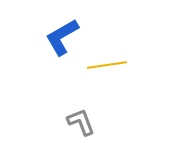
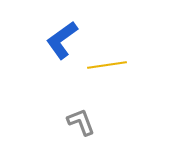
blue L-shape: moved 3 px down; rotated 6 degrees counterclockwise
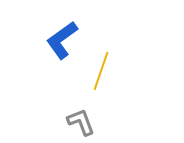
yellow line: moved 6 px left, 6 px down; rotated 63 degrees counterclockwise
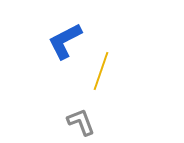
blue L-shape: moved 3 px right, 1 px down; rotated 9 degrees clockwise
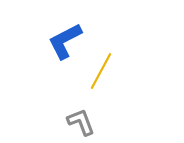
yellow line: rotated 9 degrees clockwise
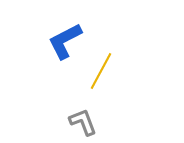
gray L-shape: moved 2 px right
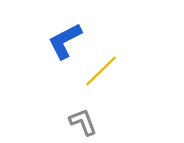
yellow line: rotated 18 degrees clockwise
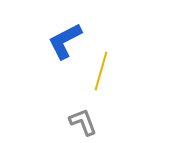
yellow line: rotated 30 degrees counterclockwise
